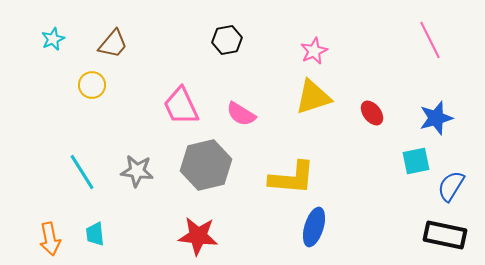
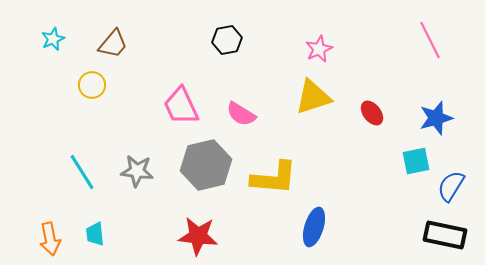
pink star: moved 5 px right, 2 px up
yellow L-shape: moved 18 px left
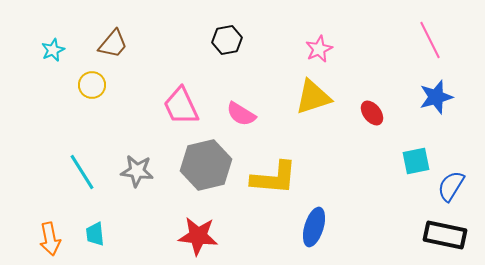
cyan star: moved 11 px down
blue star: moved 21 px up
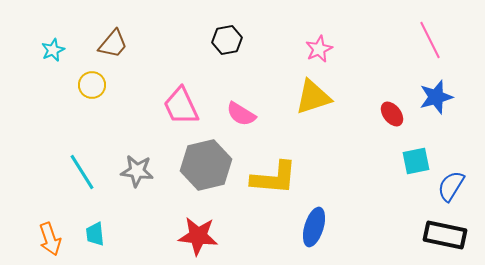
red ellipse: moved 20 px right, 1 px down
orange arrow: rotated 8 degrees counterclockwise
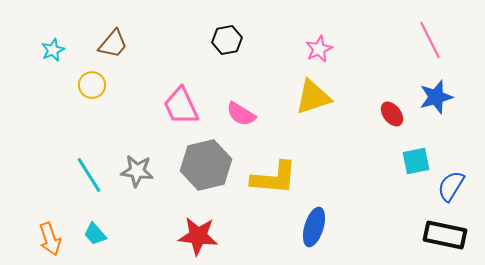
cyan line: moved 7 px right, 3 px down
cyan trapezoid: rotated 35 degrees counterclockwise
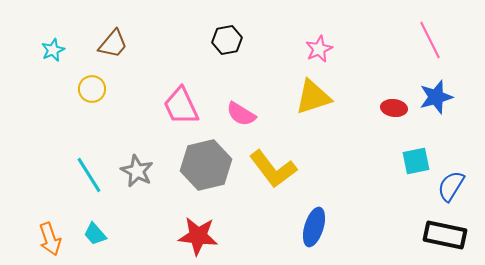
yellow circle: moved 4 px down
red ellipse: moved 2 px right, 6 px up; rotated 45 degrees counterclockwise
gray star: rotated 20 degrees clockwise
yellow L-shape: moved 1 px left, 9 px up; rotated 48 degrees clockwise
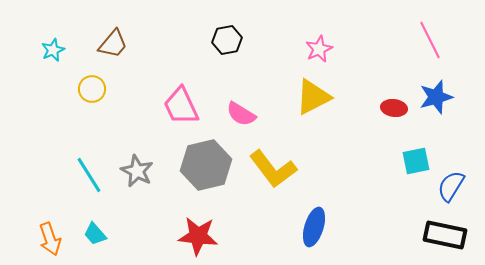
yellow triangle: rotated 9 degrees counterclockwise
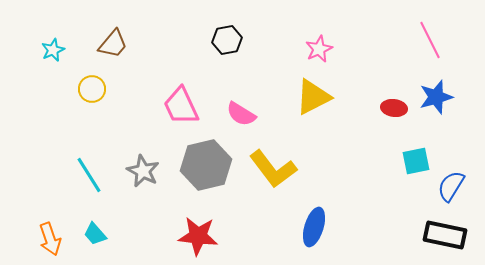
gray star: moved 6 px right
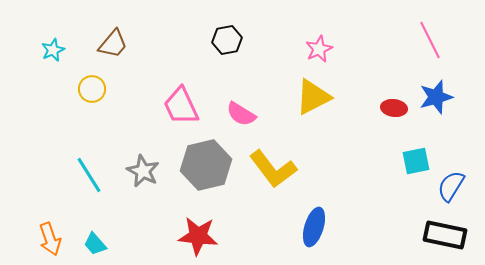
cyan trapezoid: moved 10 px down
